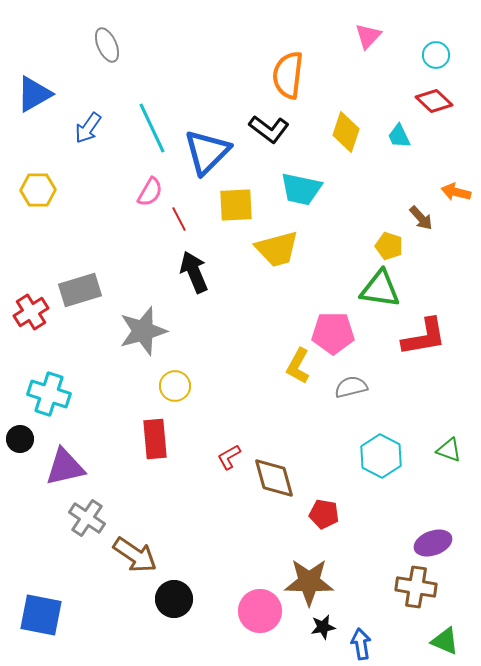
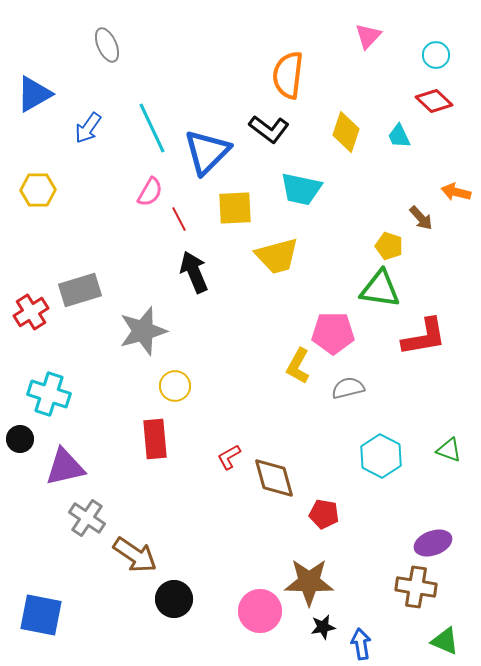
yellow square at (236, 205): moved 1 px left, 3 px down
yellow trapezoid at (277, 249): moved 7 px down
gray semicircle at (351, 387): moved 3 px left, 1 px down
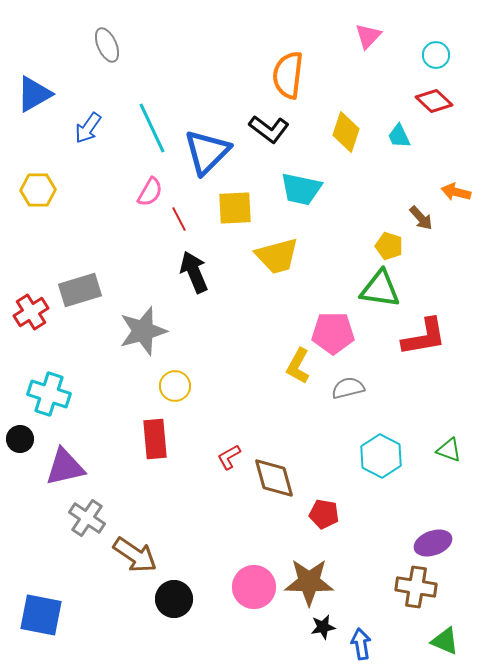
pink circle at (260, 611): moved 6 px left, 24 px up
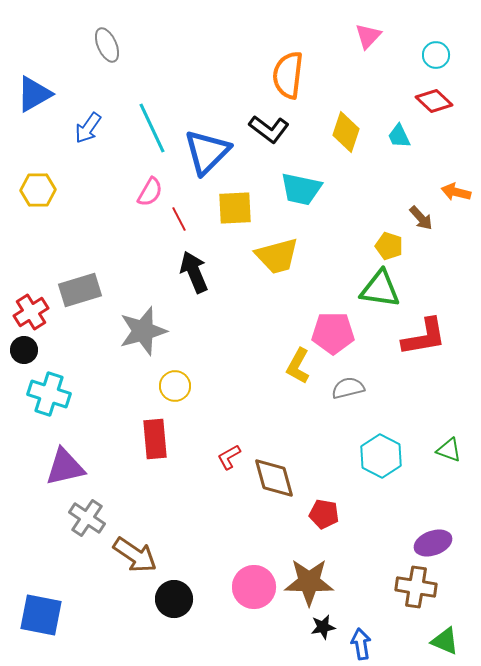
black circle at (20, 439): moved 4 px right, 89 px up
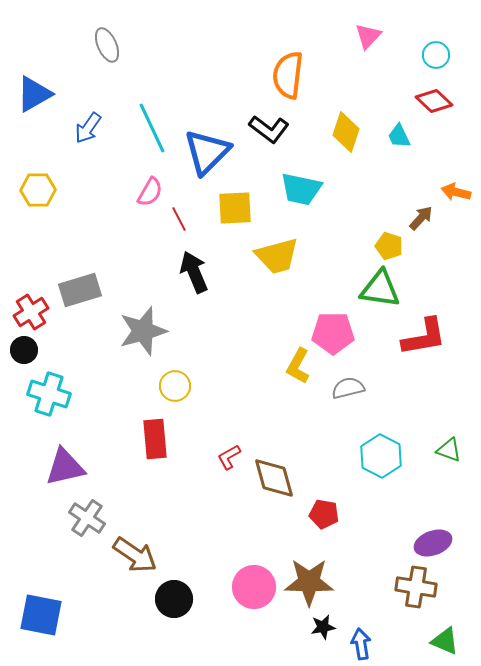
brown arrow at (421, 218): rotated 96 degrees counterclockwise
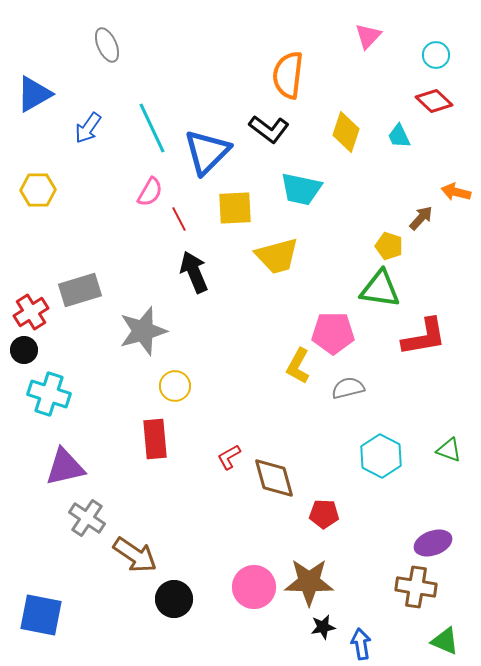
red pentagon at (324, 514): rotated 8 degrees counterclockwise
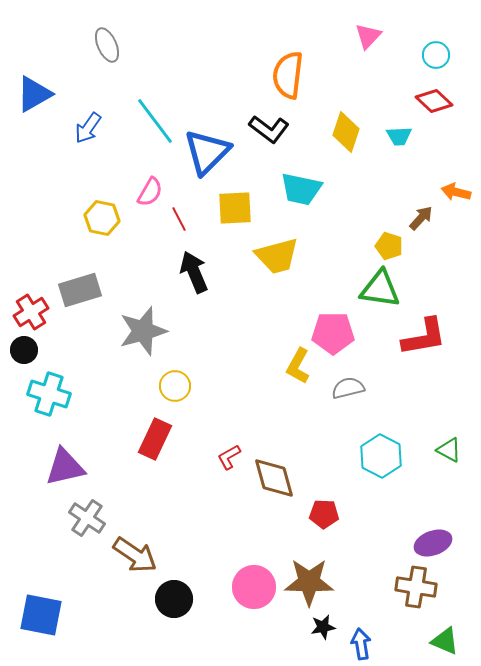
cyan line at (152, 128): moved 3 px right, 7 px up; rotated 12 degrees counterclockwise
cyan trapezoid at (399, 136): rotated 68 degrees counterclockwise
yellow hexagon at (38, 190): moved 64 px right, 28 px down; rotated 12 degrees clockwise
red rectangle at (155, 439): rotated 30 degrees clockwise
green triangle at (449, 450): rotated 8 degrees clockwise
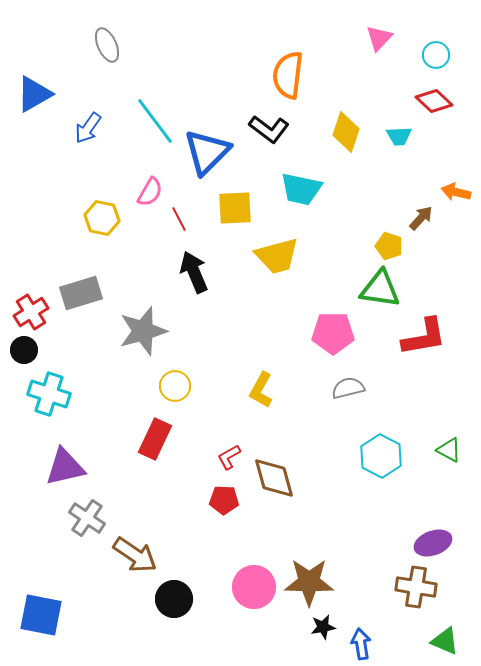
pink triangle at (368, 36): moved 11 px right, 2 px down
gray rectangle at (80, 290): moved 1 px right, 3 px down
yellow L-shape at (298, 366): moved 37 px left, 24 px down
red pentagon at (324, 514): moved 100 px left, 14 px up
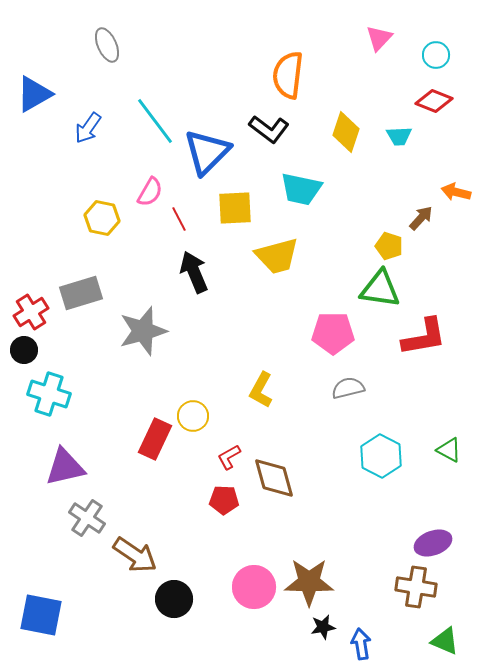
red diamond at (434, 101): rotated 21 degrees counterclockwise
yellow circle at (175, 386): moved 18 px right, 30 px down
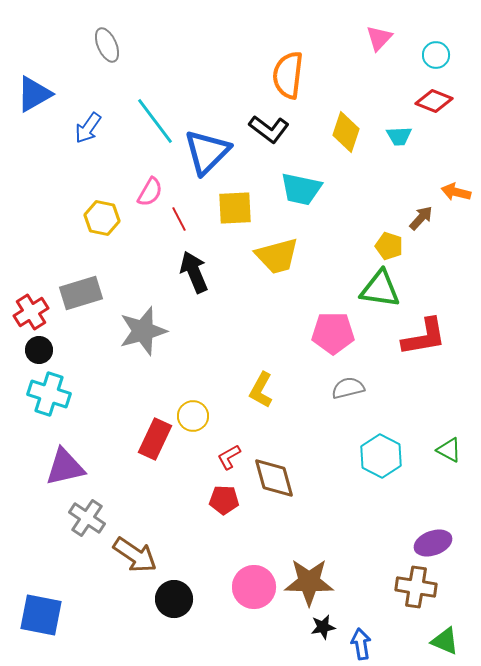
black circle at (24, 350): moved 15 px right
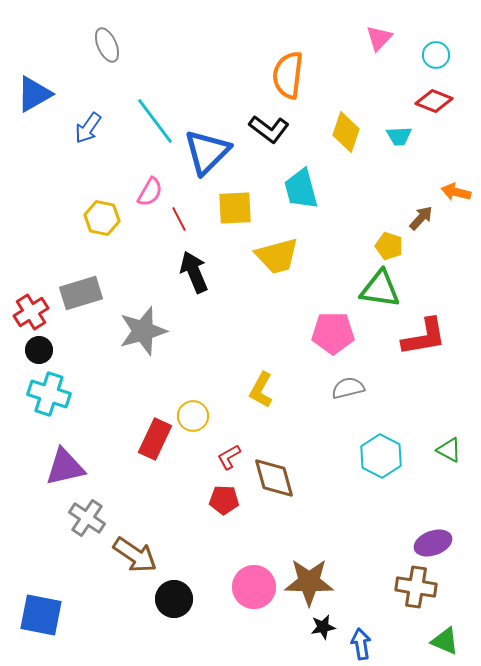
cyan trapezoid at (301, 189): rotated 63 degrees clockwise
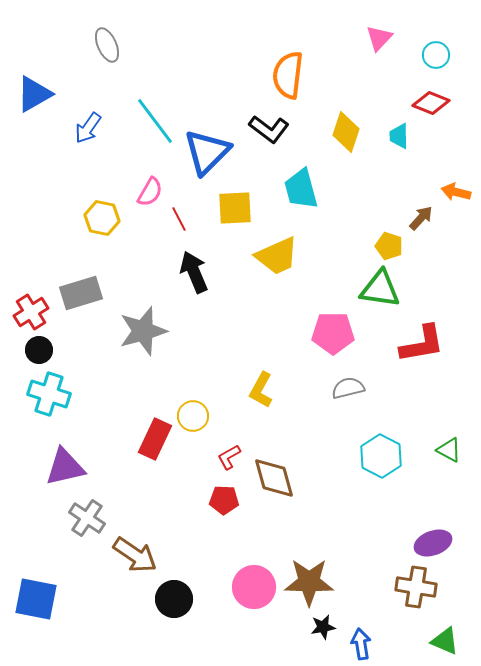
red diamond at (434, 101): moved 3 px left, 2 px down
cyan trapezoid at (399, 136): rotated 92 degrees clockwise
yellow trapezoid at (277, 256): rotated 9 degrees counterclockwise
red L-shape at (424, 337): moved 2 px left, 7 px down
blue square at (41, 615): moved 5 px left, 16 px up
